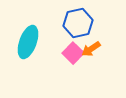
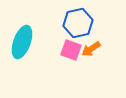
cyan ellipse: moved 6 px left
pink square: moved 2 px left, 3 px up; rotated 25 degrees counterclockwise
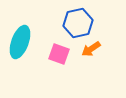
cyan ellipse: moved 2 px left
pink square: moved 12 px left, 4 px down
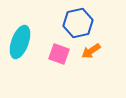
orange arrow: moved 2 px down
